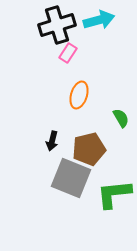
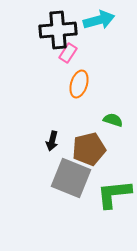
black cross: moved 1 px right, 5 px down; rotated 12 degrees clockwise
orange ellipse: moved 11 px up
green semicircle: moved 8 px left, 2 px down; rotated 42 degrees counterclockwise
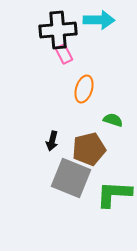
cyan arrow: rotated 16 degrees clockwise
pink rectangle: moved 4 px left, 1 px down; rotated 60 degrees counterclockwise
orange ellipse: moved 5 px right, 5 px down
green L-shape: rotated 9 degrees clockwise
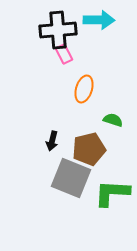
green L-shape: moved 2 px left, 1 px up
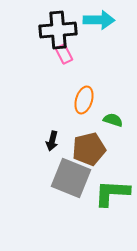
orange ellipse: moved 11 px down
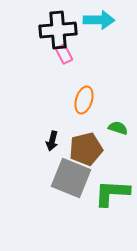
green semicircle: moved 5 px right, 8 px down
brown pentagon: moved 3 px left
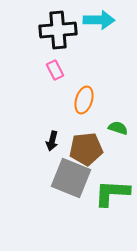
pink rectangle: moved 9 px left, 16 px down
brown pentagon: rotated 8 degrees clockwise
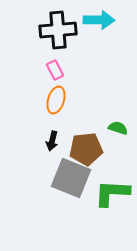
orange ellipse: moved 28 px left
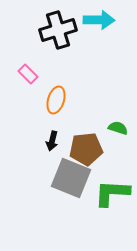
black cross: rotated 12 degrees counterclockwise
pink rectangle: moved 27 px left, 4 px down; rotated 18 degrees counterclockwise
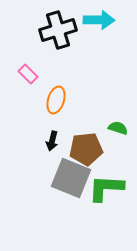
green L-shape: moved 6 px left, 5 px up
